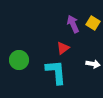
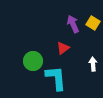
green circle: moved 14 px right, 1 px down
white arrow: rotated 104 degrees counterclockwise
cyan L-shape: moved 6 px down
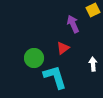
yellow square: moved 13 px up; rotated 32 degrees clockwise
green circle: moved 1 px right, 3 px up
cyan L-shape: moved 1 px left, 1 px up; rotated 12 degrees counterclockwise
